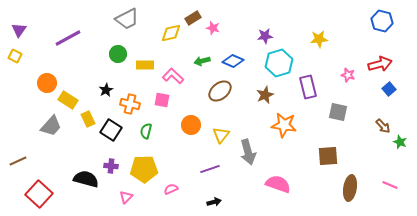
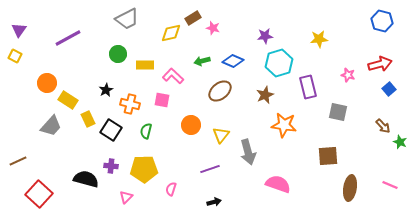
pink semicircle at (171, 189): rotated 48 degrees counterclockwise
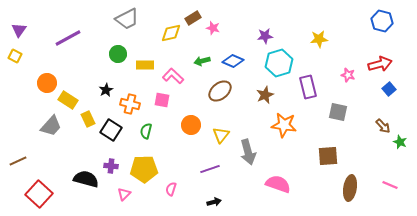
pink triangle at (126, 197): moved 2 px left, 3 px up
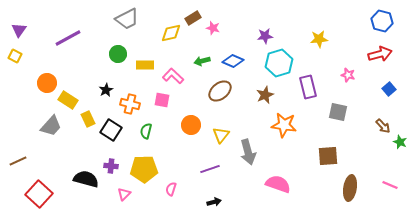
red arrow at (380, 64): moved 10 px up
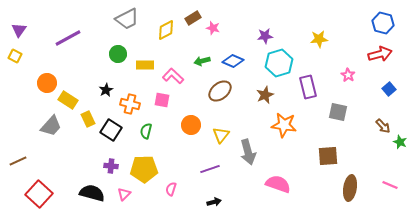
blue hexagon at (382, 21): moved 1 px right, 2 px down
yellow diamond at (171, 33): moved 5 px left, 3 px up; rotated 15 degrees counterclockwise
pink star at (348, 75): rotated 16 degrees clockwise
black semicircle at (86, 179): moved 6 px right, 14 px down
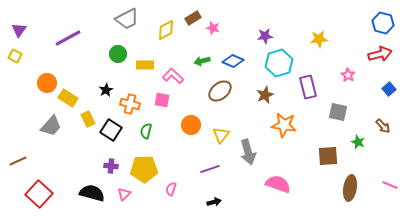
yellow rectangle at (68, 100): moved 2 px up
green star at (400, 142): moved 42 px left
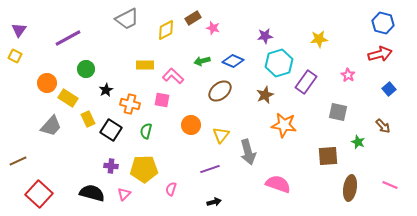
green circle at (118, 54): moved 32 px left, 15 px down
purple rectangle at (308, 87): moved 2 px left, 5 px up; rotated 50 degrees clockwise
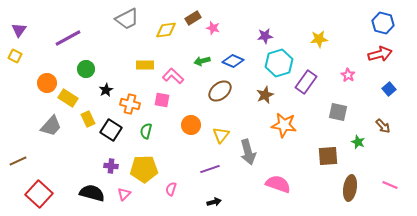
yellow diamond at (166, 30): rotated 20 degrees clockwise
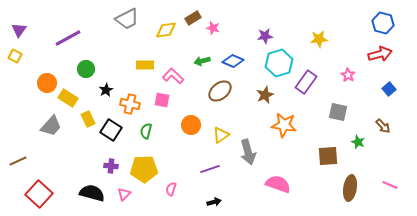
yellow triangle at (221, 135): rotated 18 degrees clockwise
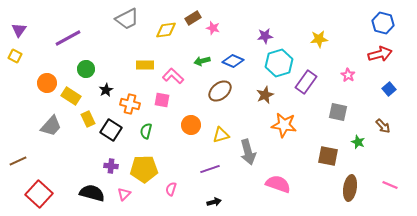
yellow rectangle at (68, 98): moved 3 px right, 2 px up
yellow triangle at (221, 135): rotated 18 degrees clockwise
brown square at (328, 156): rotated 15 degrees clockwise
